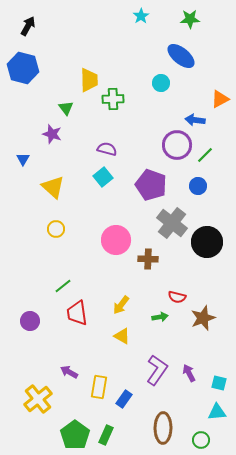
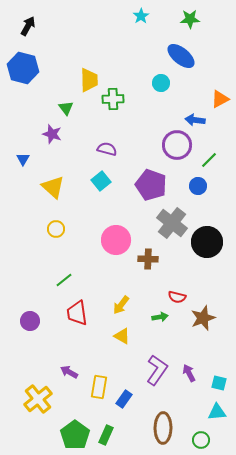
green line at (205, 155): moved 4 px right, 5 px down
cyan square at (103, 177): moved 2 px left, 4 px down
green line at (63, 286): moved 1 px right, 6 px up
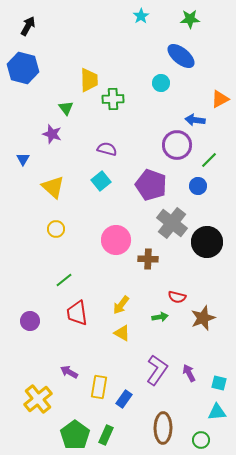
yellow triangle at (122, 336): moved 3 px up
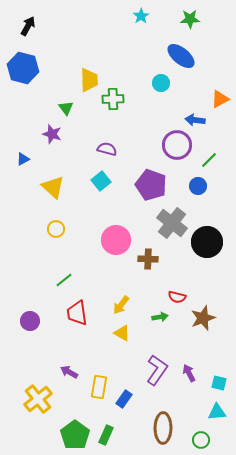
blue triangle at (23, 159): rotated 32 degrees clockwise
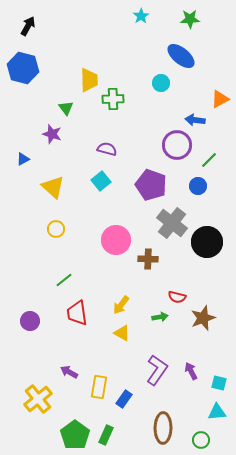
purple arrow at (189, 373): moved 2 px right, 2 px up
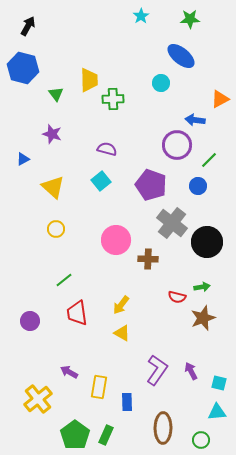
green triangle at (66, 108): moved 10 px left, 14 px up
green arrow at (160, 317): moved 42 px right, 30 px up
blue rectangle at (124, 399): moved 3 px right, 3 px down; rotated 36 degrees counterclockwise
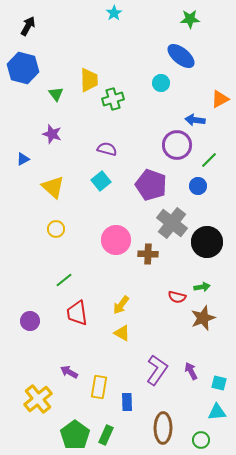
cyan star at (141, 16): moved 27 px left, 3 px up
green cross at (113, 99): rotated 15 degrees counterclockwise
brown cross at (148, 259): moved 5 px up
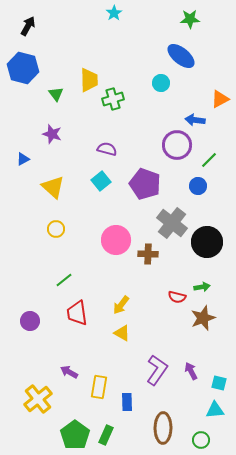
purple pentagon at (151, 185): moved 6 px left, 1 px up
cyan triangle at (217, 412): moved 2 px left, 2 px up
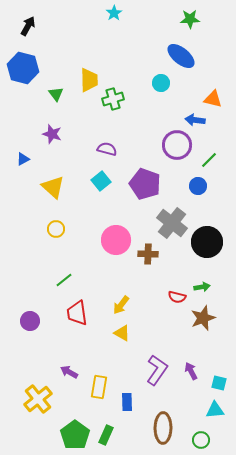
orange triangle at (220, 99): moved 7 px left; rotated 42 degrees clockwise
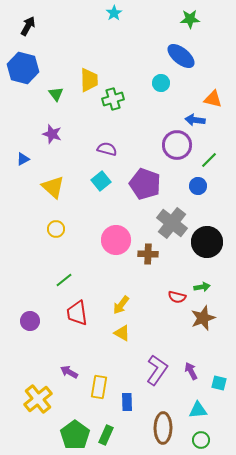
cyan triangle at (215, 410): moved 17 px left
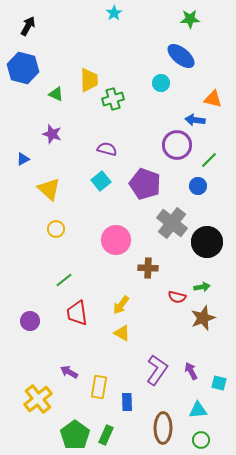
green triangle at (56, 94): rotated 28 degrees counterclockwise
yellow triangle at (53, 187): moved 4 px left, 2 px down
brown cross at (148, 254): moved 14 px down
